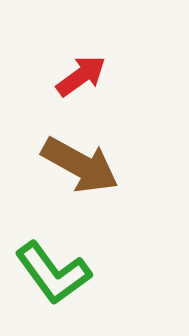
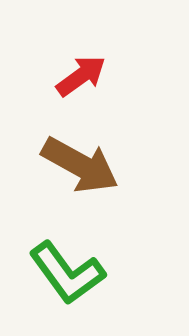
green L-shape: moved 14 px right
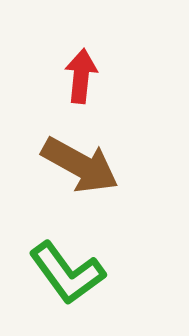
red arrow: rotated 48 degrees counterclockwise
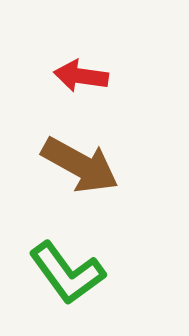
red arrow: rotated 88 degrees counterclockwise
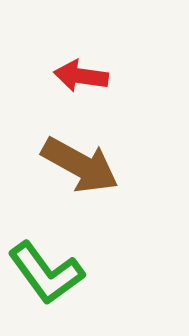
green L-shape: moved 21 px left
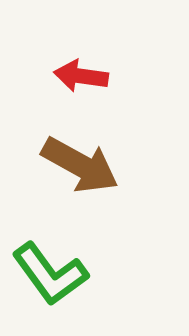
green L-shape: moved 4 px right, 1 px down
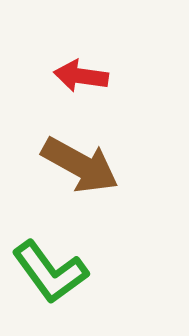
green L-shape: moved 2 px up
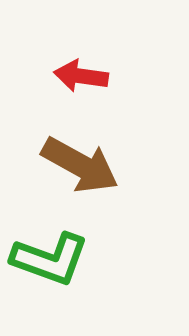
green L-shape: moved 13 px up; rotated 34 degrees counterclockwise
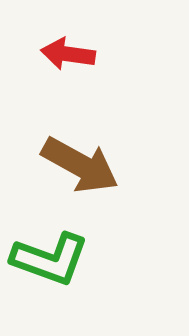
red arrow: moved 13 px left, 22 px up
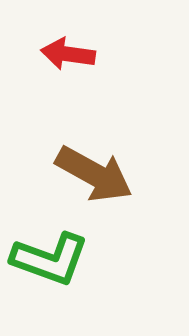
brown arrow: moved 14 px right, 9 px down
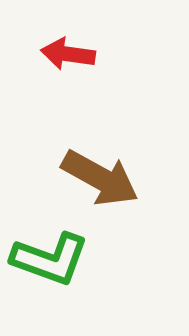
brown arrow: moved 6 px right, 4 px down
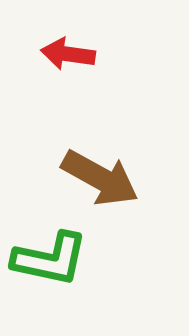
green L-shape: rotated 8 degrees counterclockwise
